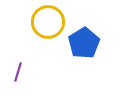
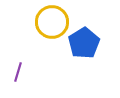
yellow circle: moved 4 px right
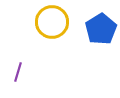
blue pentagon: moved 17 px right, 14 px up
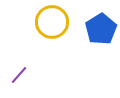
purple line: moved 1 px right, 3 px down; rotated 24 degrees clockwise
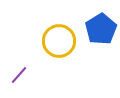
yellow circle: moved 7 px right, 19 px down
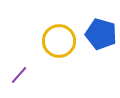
blue pentagon: moved 5 px down; rotated 24 degrees counterclockwise
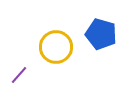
yellow circle: moved 3 px left, 6 px down
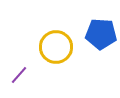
blue pentagon: rotated 12 degrees counterclockwise
